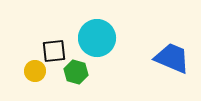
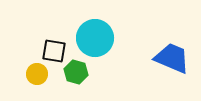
cyan circle: moved 2 px left
black square: rotated 15 degrees clockwise
yellow circle: moved 2 px right, 3 px down
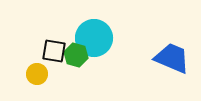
cyan circle: moved 1 px left
green hexagon: moved 17 px up
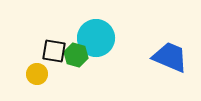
cyan circle: moved 2 px right
blue trapezoid: moved 2 px left, 1 px up
